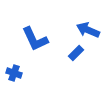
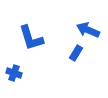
blue L-shape: moved 4 px left, 1 px up; rotated 8 degrees clockwise
blue rectangle: rotated 14 degrees counterclockwise
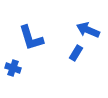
blue cross: moved 1 px left, 5 px up
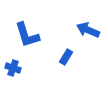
blue L-shape: moved 4 px left, 3 px up
blue rectangle: moved 10 px left, 4 px down
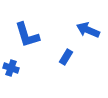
blue cross: moved 2 px left
